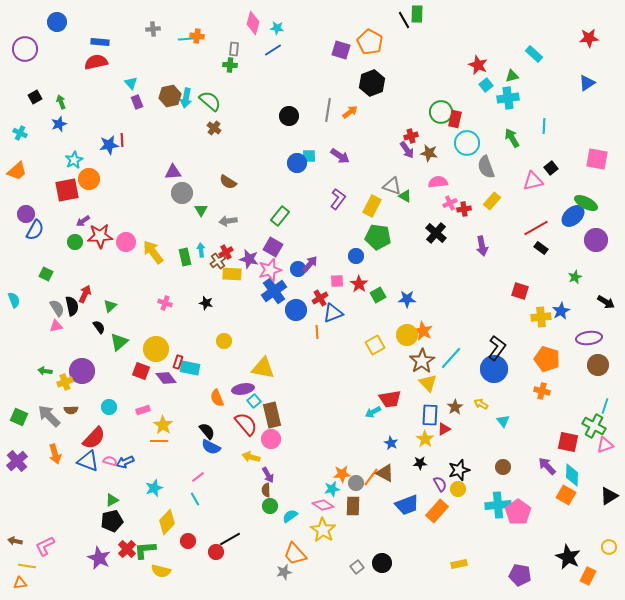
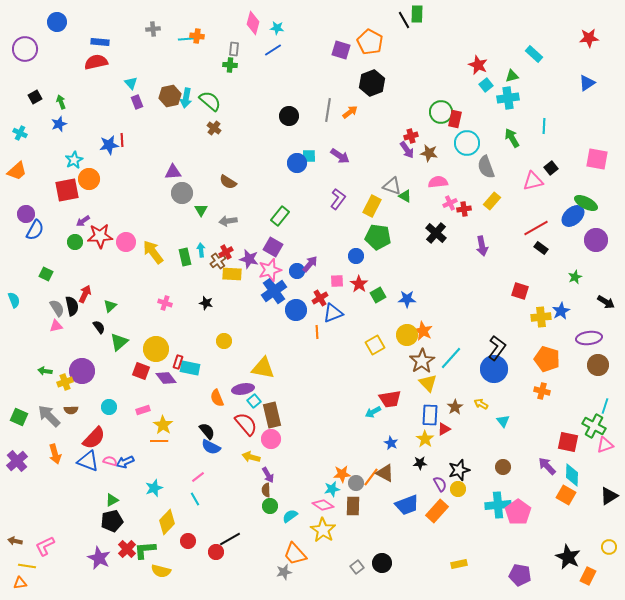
blue circle at (298, 269): moved 1 px left, 2 px down
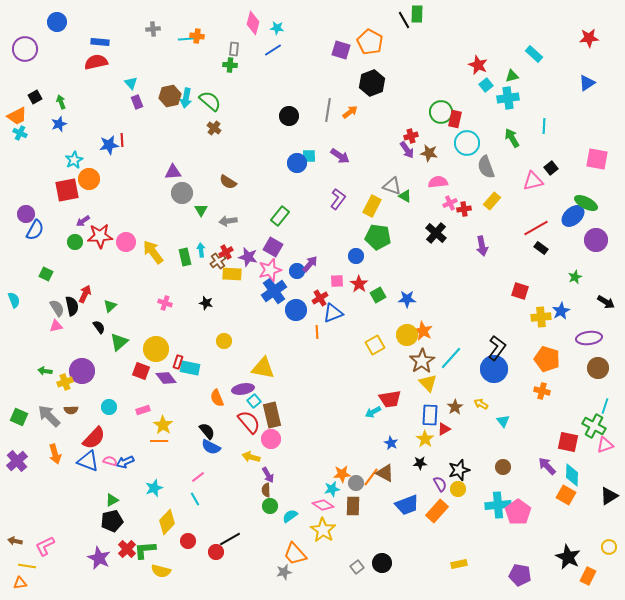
orange trapezoid at (17, 171): moved 55 px up; rotated 15 degrees clockwise
purple star at (249, 259): moved 1 px left, 2 px up
brown circle at (598, 365): moved 3 px down
red semicircle at (246, 424): moved 3 px right, 2 px up
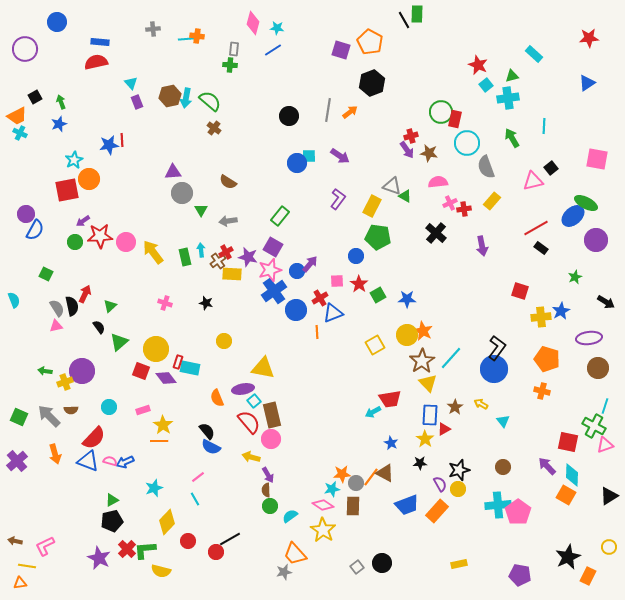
black star at (568, 557): rotated 20 degrees clockwise
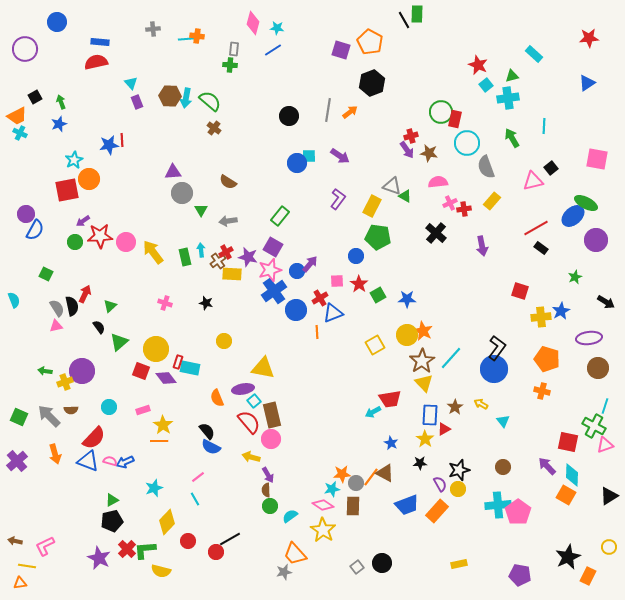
brown hexagon at (170, 96): rotated 15 degrees clockwise
yellow triangle at (428, 383): moved 4 px left
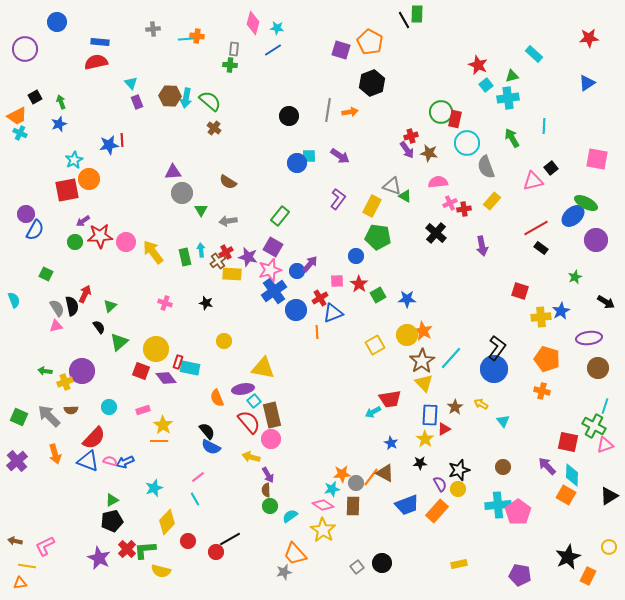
orange arrow at (350, 112): rotated 28 degrees clockwise
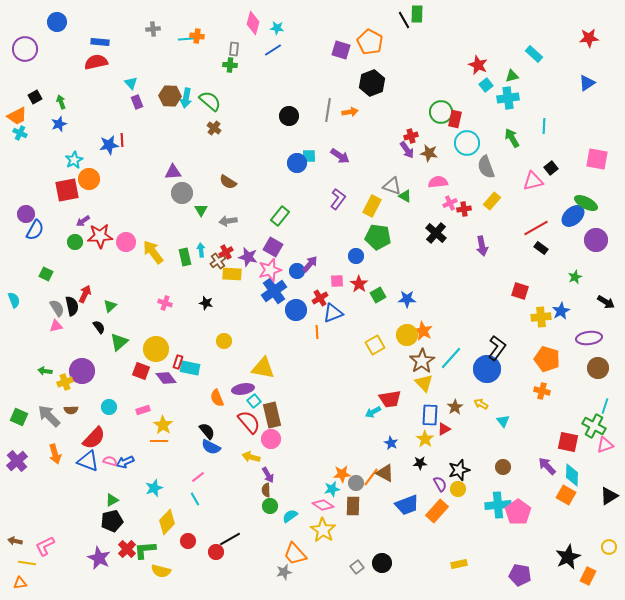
blue circle at (494, 369): moved 7 px left
yellow line at (27, 566): moved 3 px up
